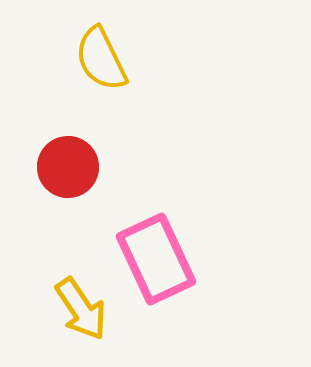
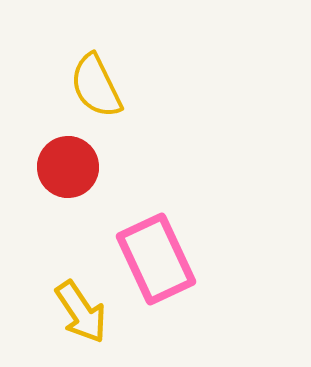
yellow semicircle: moved 5 px left, 27 px down
yellow arrow: moved 3 px down
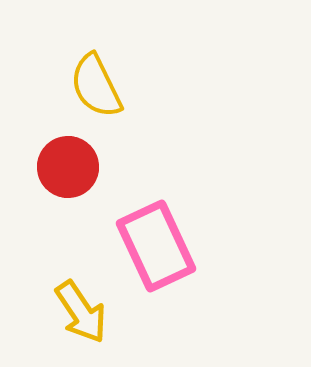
pink rectangle: moved 13 px up
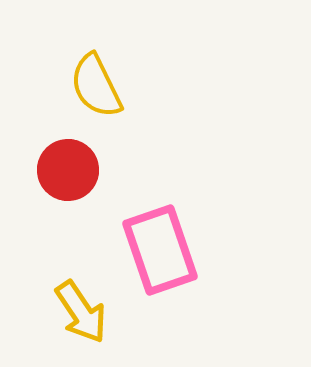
red circle: moved 3 px down
pink rectangle: moved 4 px right, 4 px down; rotated 6 degrees clockwise
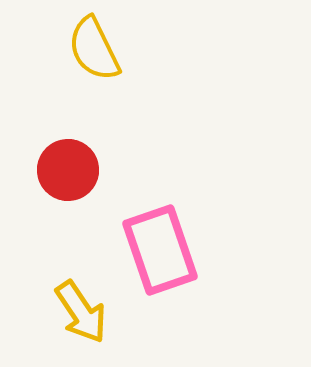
yellow semicircle: moved 2 px left, 37 px up
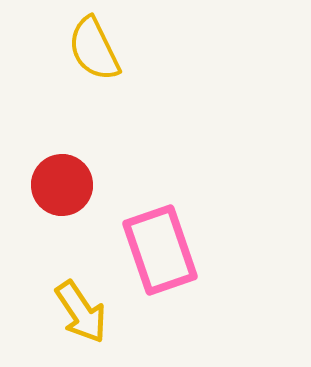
red circle: moved 6 px left, 15 px down
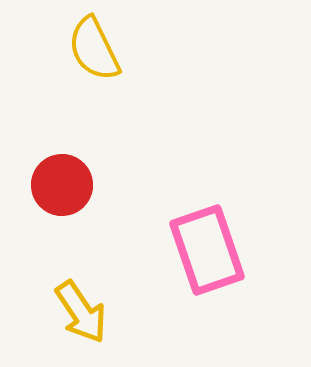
pink rectangle: moved 47 px right
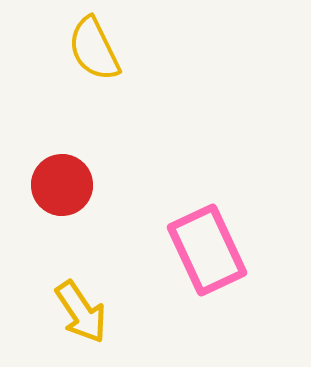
pink rectangle: rotated 6 degrees counterclockwise
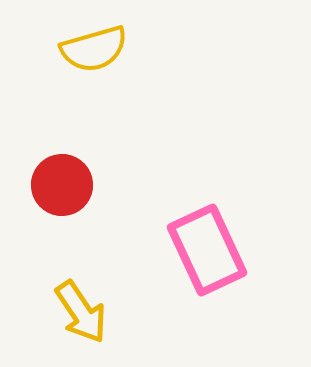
yellow semicircle: rotated 80 degrees counterclockwise
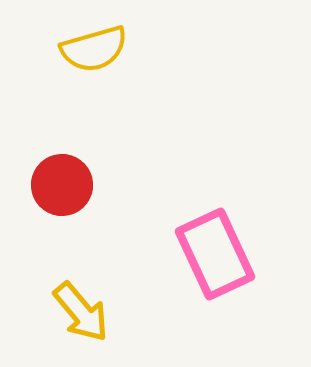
pink rectangle: moved 8 px right, 4 px down
yellow arrow: rotated 6 degrees counterclockwise
